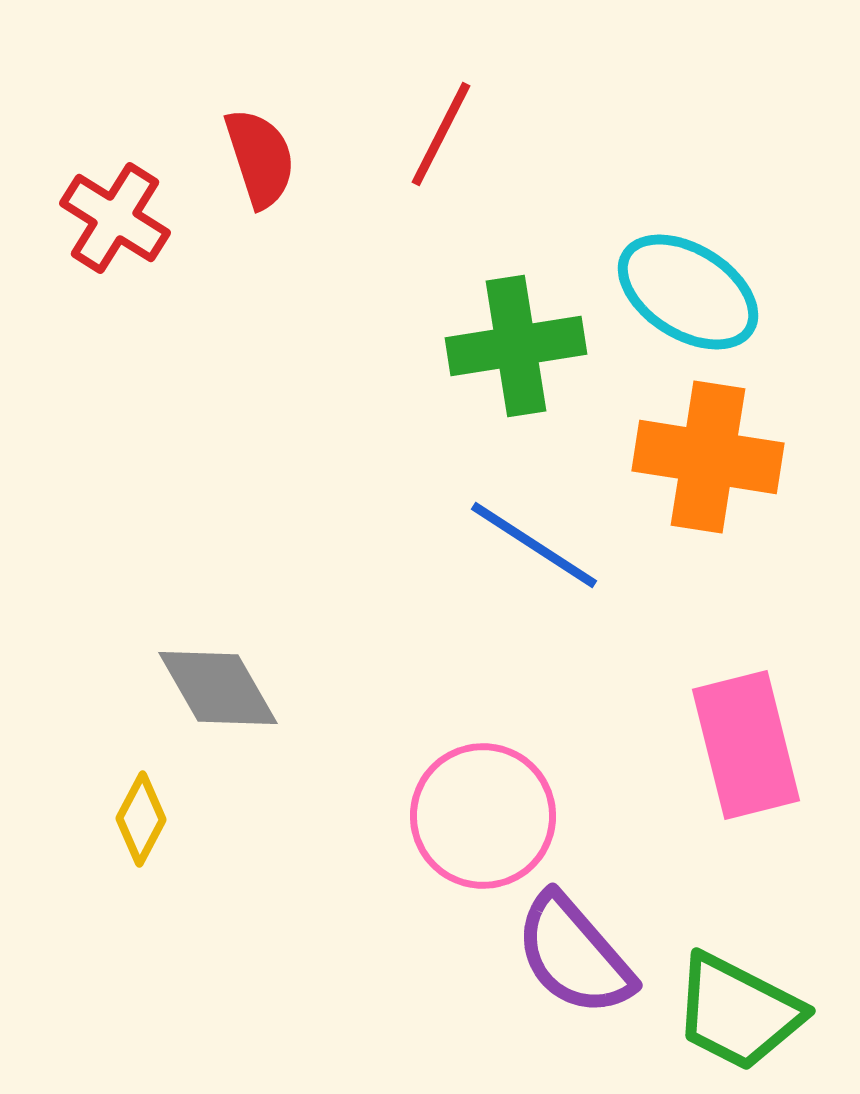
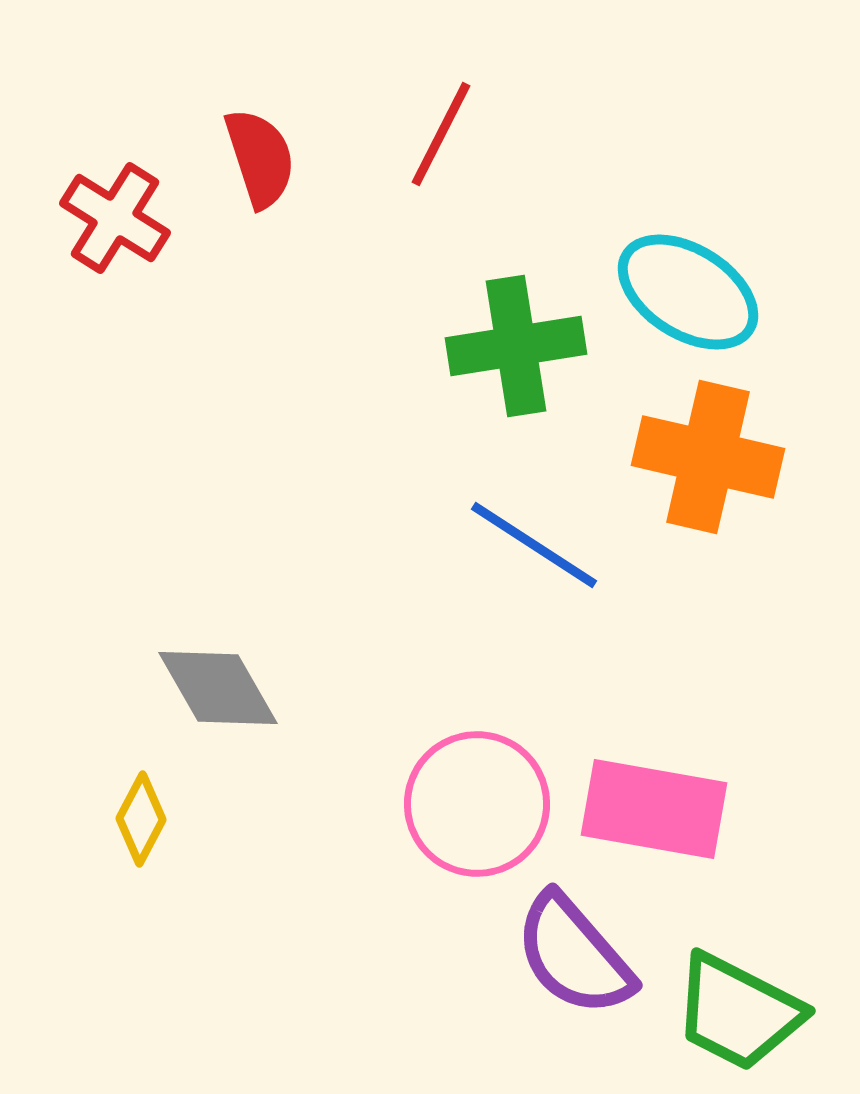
orange cross: rotated 4 degrees clockwise
pink rectangle: moved 92 px left, 64 px down; rotated 66 degrees counterclockwise
pink circle: moved 6 px left, 12 px up
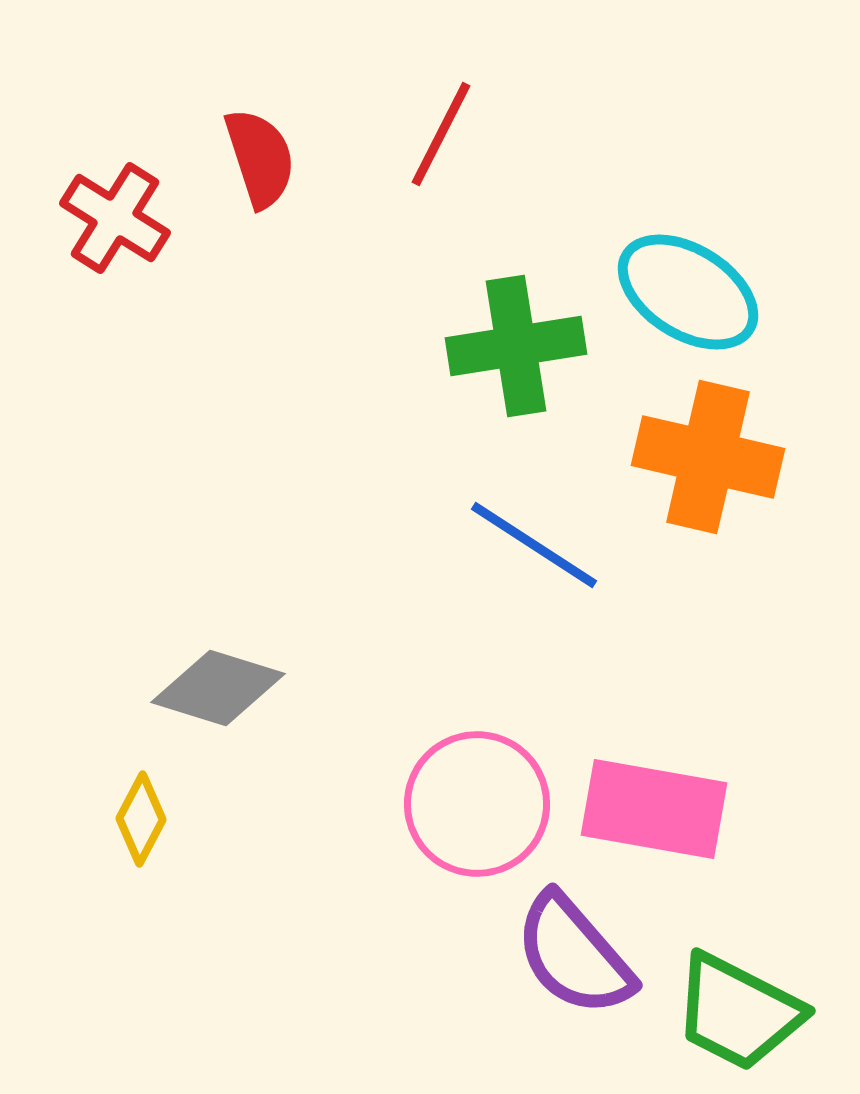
gray diamond: rotated 43 degrees counterclockwise
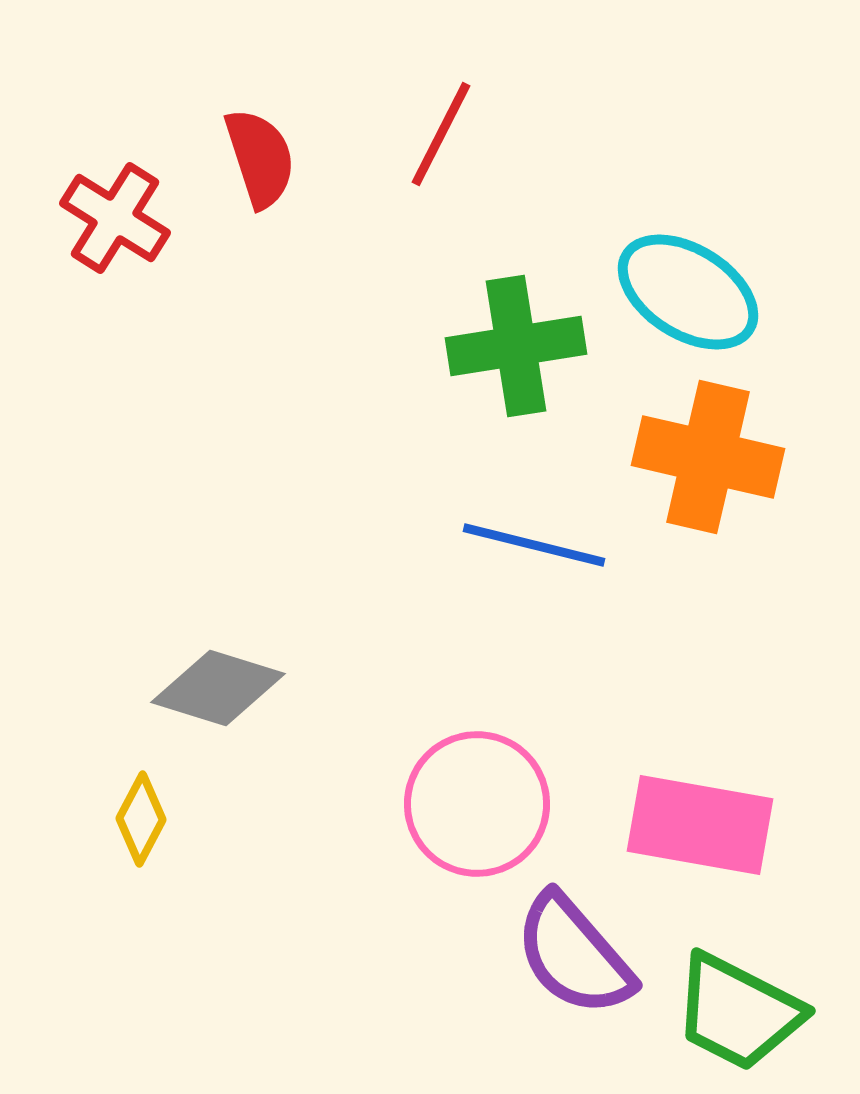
blue line: rotated 19 degrees counterclockwise
pink rectangle: moved 46 px right, 16 px down
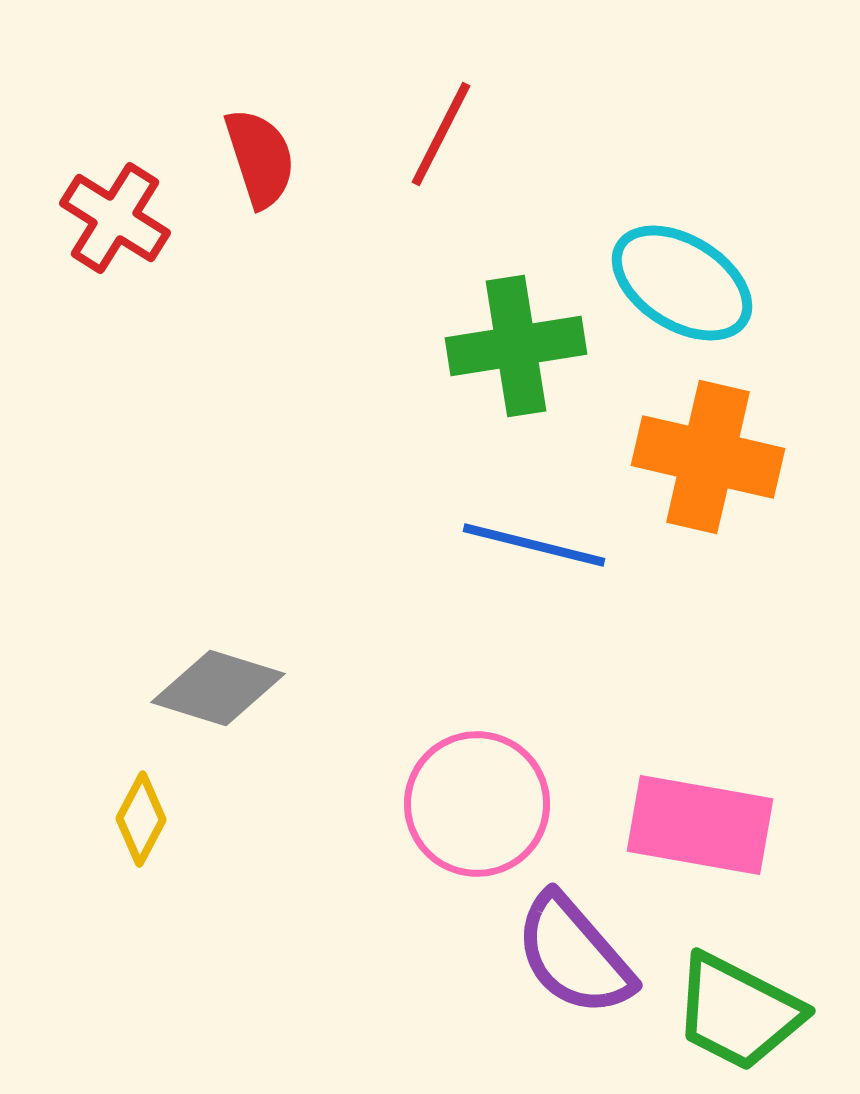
cyan ellipse: moved 6 px left, 9 px up
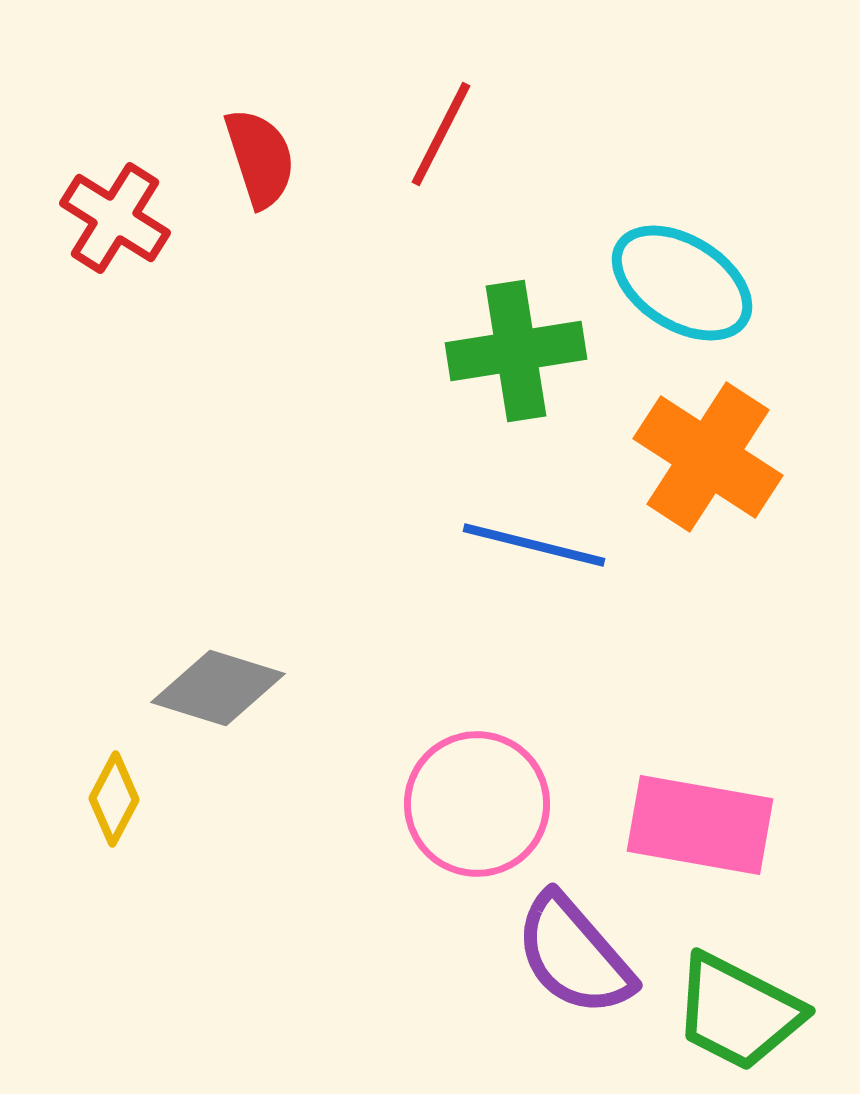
green cross: moved 5 px down
orange cross: rotated 20 degrees clockwise
yellow diamond: moved 27 px left, 20 px up
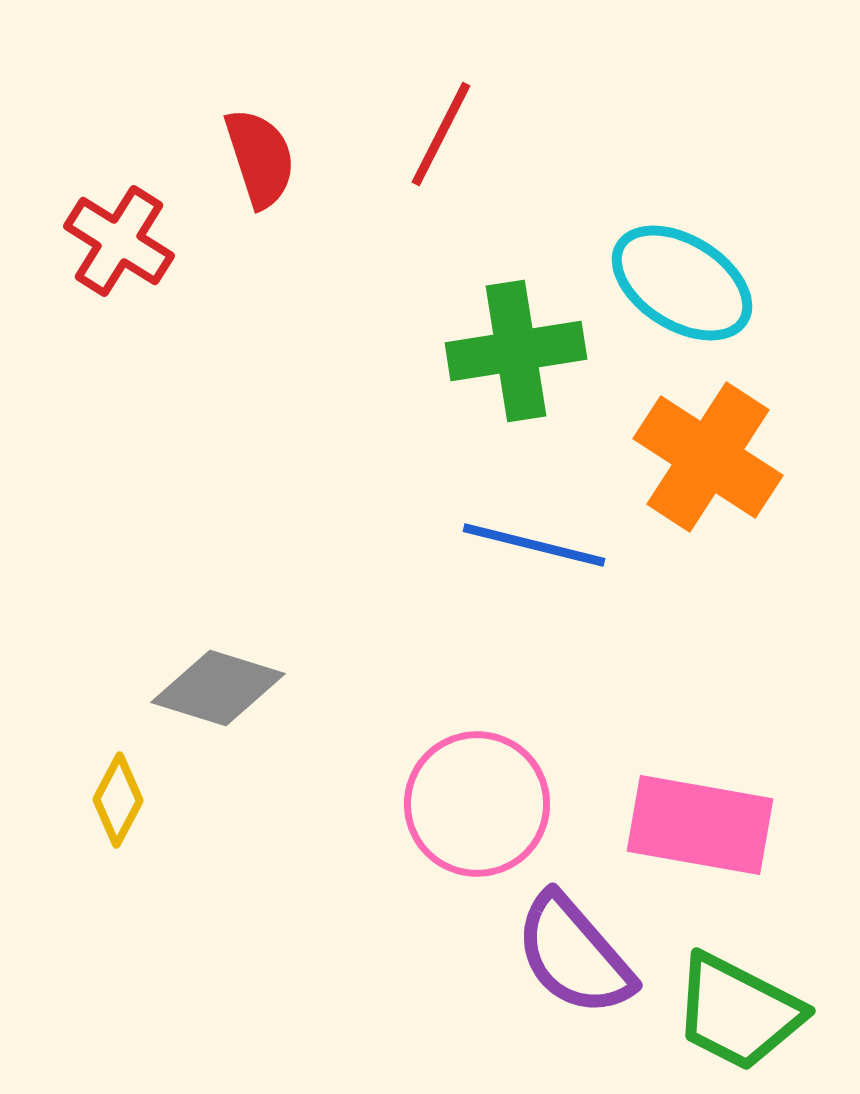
red cross: moved 4 px right, 23 px down
yellow diamond: moved 4 px right, 1 px down
